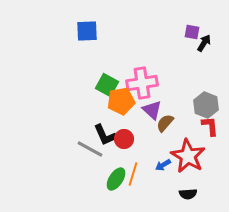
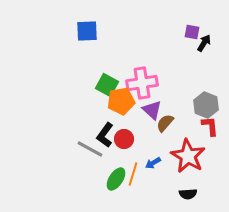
black L-shape: rotated 60 degrees clockwise
blue arrow: moved 10 px left, 2 px up
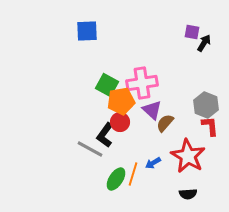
red circle: moved 4 px left, 17 px up
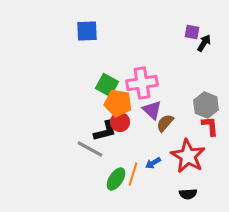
orange pentagon: moved 3 px left, 2 px down; rotated 20 degrees clockwise
black L-shape: moved 4 px up; rotated 140 degrees counterclockwise
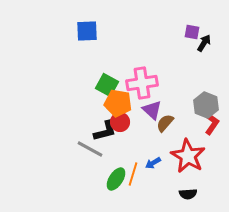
red L-shape: moved 2 px right, 2 px up; rotated 40 degrees clockwise
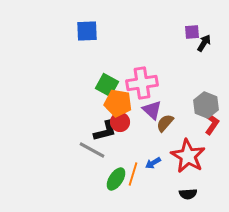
purple square: rotated 14 degrees counterclockwise
gray line: moved 2 px right, 1 px down
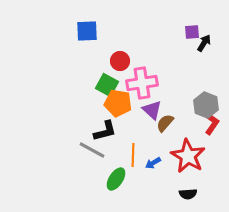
red circle: moved 61 px up
orange line: moved 19 px up; rotated 15 degrees counterclockwise
